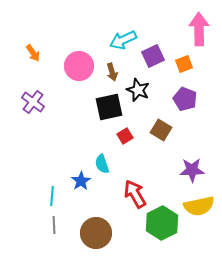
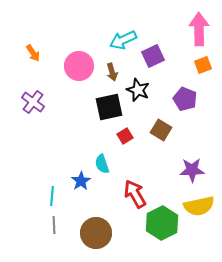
orange square: moved 19 px right, 1 px down
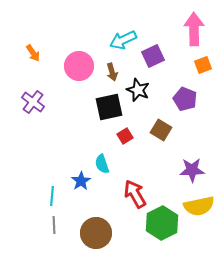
pink arrow: moved 5 px left
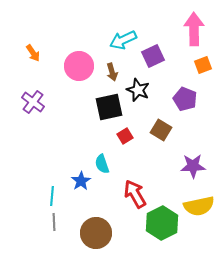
purple star: moved 1 px right, 4 px up
gray line: moved 3 px up
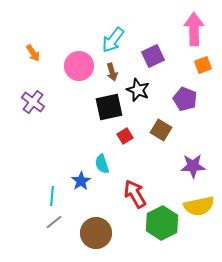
cyan arrow: moved 10 px left; rotated 28 degrees counterclockwise
gray line: rotated 54 degrees clockwise
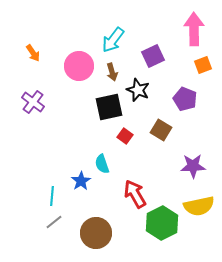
red square: rotated 21 degrees counterclockwise
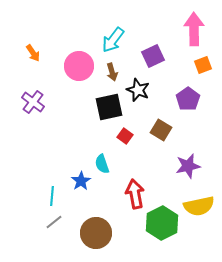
purple pentagon: moved 3 px right; rotated 15 degrees clockwise
purple star: moved 5 px left; rotated 10 degrees counterclockwise
red arrow: rotated 20 degrees clockwise
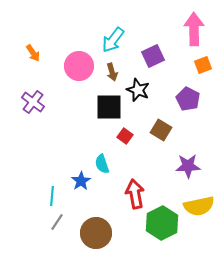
purple pentagon: rotated 10 degrees counterclockwise
black square: rotated 12 degrees clockwise
purple star: rotated 10 degrees clockwise
gray line: moved 3 px right; rotated 18 degrees counterclockwise
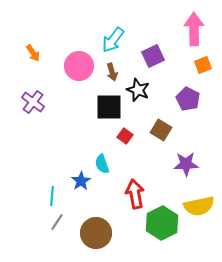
purple star: moved 2 px left, 2 px up
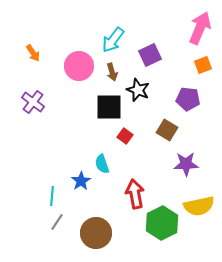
pink arrow: moved 6 px right, 1 px up; rotated 24 degrees clockwise
purple square: moved 3 px left, 1 px up
purple pentagon: rotated 20 degrees counterclockwise
brown square: moved 6 px right
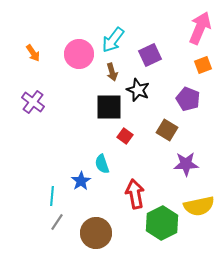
pink circle: moved 12 px up
purple pentagon: rotated 15 degrees clockwise
